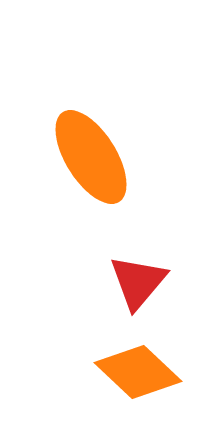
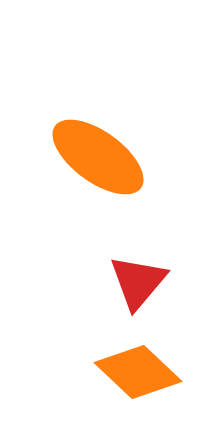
orange ellipse: moved 7 px right; rotated 22 degrees counterclockwise
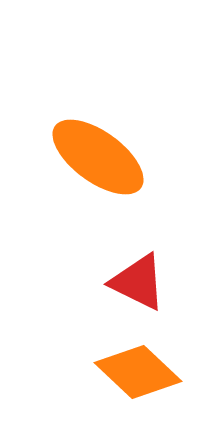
red triangle: rotated 44 degrees counterclockwise
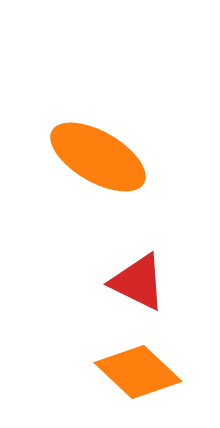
orange ellipse: rotated 6 degrees counterclockwise
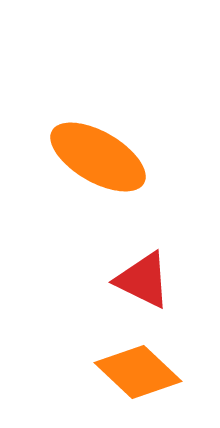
red triangle: moved 5 px right, 2 px up
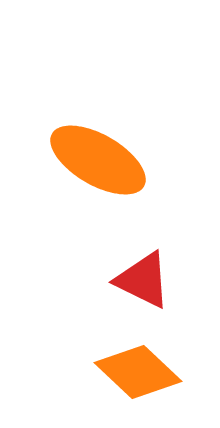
orange ellipse: moved 3 px down
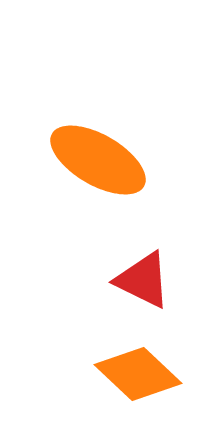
orange diamond: moved 2 px down
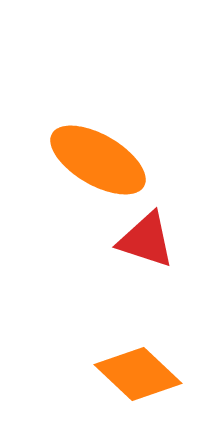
red triangle: moved 3 px right, 40 px up; rotated 8 degrees counterclockwise
